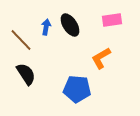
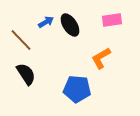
blue arrow: moved 5 px up; rotated 49 degrees clockwise
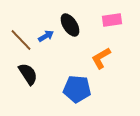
blue arrow: moved 14 px down
black semicircle: moved 2 px right
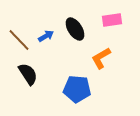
black ellipse: moved 5 px right, 4 px down
brown line: moved 2 px left
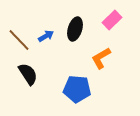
pink rectangle: rotated 36 degrees counterclockwise
black ellipse: rotated 50 degrees clockwise
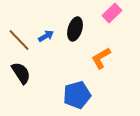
pink rectangle: moved 7 px up
black semicircle: moved 7 px left, 1 px up
blue pentagon: moved 6 px down; rotated 20 degrees counterclockwise
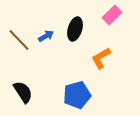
pink rectangle: moved 2 px down
black semicircle: moved 2 px right, 19 px down
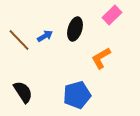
blue arrow: moved 1 px left
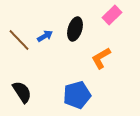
black semicircle: moved 1 px left
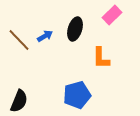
orange L-shape: rotated 60 degrees counterclockwise
black semicircle: moved 3 px left, 9 px down; rotated 55 degrees clockwise
